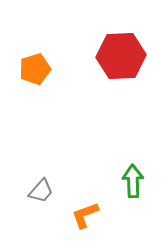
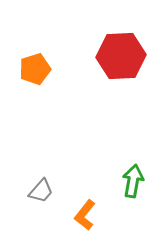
green arrow: rotated 12 degrees clockwise
orange L-shape: rotated 32 degrees counterclockwise
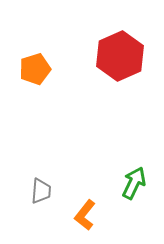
red hexagon: moved 1 px left; rotated 21 degrees counterclockwise
green arrow: moved 1 px right, 2 px down; rotated 16 degrees clockwise
gray trapezoid: rotated 36 degrees counterclockwise
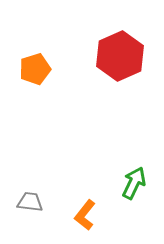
gray trapezoid: moved 11 px left, 11 px down; rotated 88 degrees counterclockwise
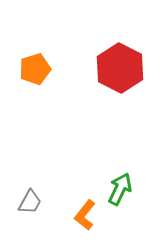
red hexagon: moved 12 px down; rotated 9 degrees counterclockwise
green arrow: moved 14 px left, 6 px down
gray trapezoid: rotated 112 degrees clockwise
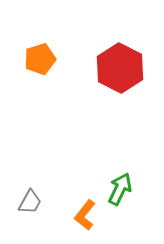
orange pentagon: moved 5 px right, 10 px up
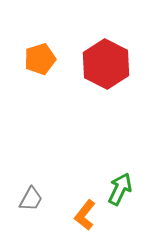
red hexagon: moved 14 px left, 4 px up
gray trapezoid: moved 1 px right, 3 px up
